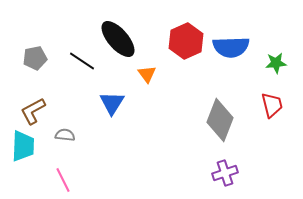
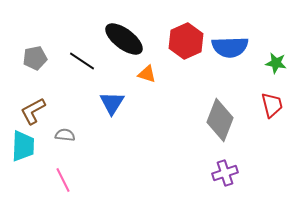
black ellipse: moved 6 px right; rotated 12 degrees counterclockwise
blue semicircle: moved 1 px left
green star: rotated 15 degrees clockwise
orange triangle: rotated 36 degrees counterclockwise
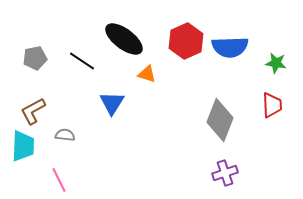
red trapezoid: rotated 12 degrees clockwise
pink line: moved 4 px left
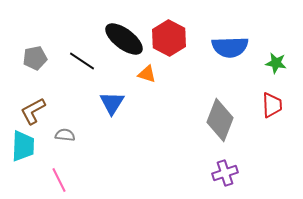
red hexagon: moved 17 px left, 3 px up; rotated 8 degrees counterclockwise
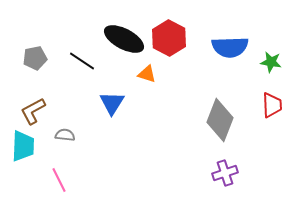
black ellipse: rotated 9 degrees counterclockwise
green star: moved 5 px left, 1 px up
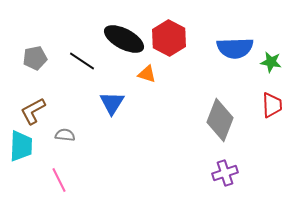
blue semicircle: moved 5 px right, 1 px down
cyan trapezoid: moved 2 px left
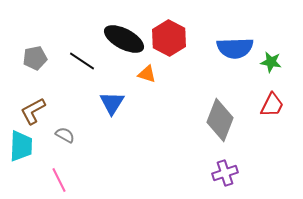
red trapezoid: rotated 28 degrees clockwise
gray semicircle: rotated 24 degrees clockwise
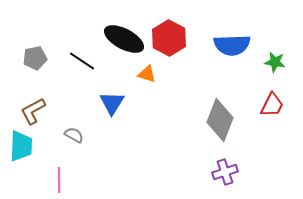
blue semicircle: moved 3 px left, 3 px up
green star: moved 4 px right
gray semicircle: moved 9 px right
purple cross: moved 1 px up
pink line: rotated 25 degrees clockwise
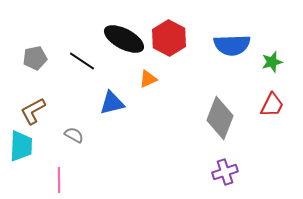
green star: moved 3 px left; rotated 25 degrees counterclockwise
orange triangle: moved 1 px right, 5 px down; rotated 42 degrees counterclockwise
blue triangle: rotated 44 degrees clockwise
gray diamond: moved 2 px up
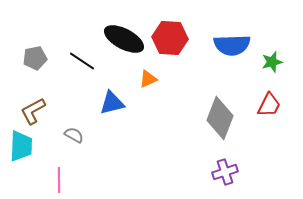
red hexagon: moved 1 px right; rotated 24 degrees counterclockwise
red trapezoid: moved 3 px left
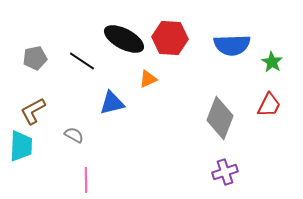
green star: rotated 25 degrees counterclockwise
pink line: moved 27 px right
